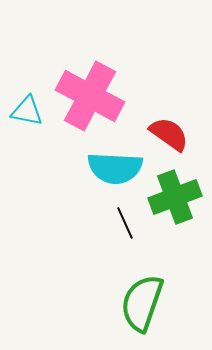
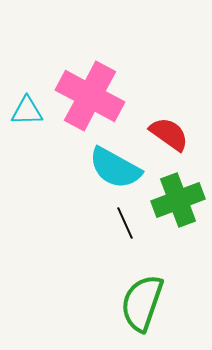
cyan triangle: rotated 12 degrees counterclockwise
cyan semicircle: rotated 26 degrees clockwise
green cross: moved 3 px right, 3 px down
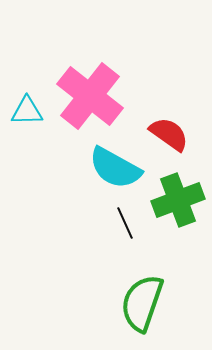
pink cross: rotated 10 degrees clockwise
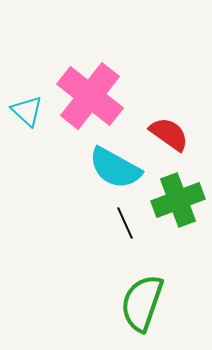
cyan triangle: rotated 44 degrees clockwise
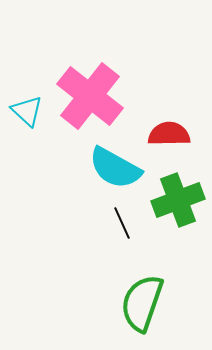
red semicircle: rotated 36 degrees counterclockwise
black line: moved 3 px left
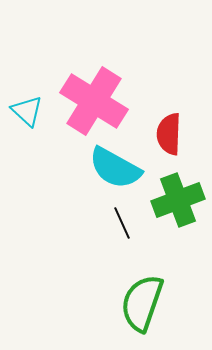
pink cross: moved 4 px right, 5 px down; rotated 6 degrees counterclockwise
red semicircle: rotated 87 degrees counterclockwise
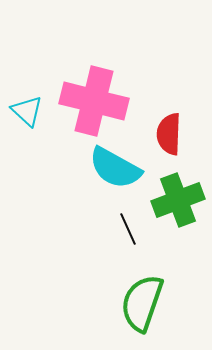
pink cross: rotated 18 degrees counterclockwise
black line: moved 6 px right, 6 px down
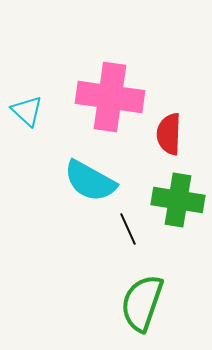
pink cross: moved 16 px right, 4 px up; rotated 6 degrees counterclockwise
cyan semicircle: moved 25 px left, 13 px down
green cross: rotated 30 degrees clockwise
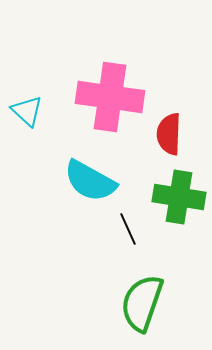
green cross: moved 1 px right, 3 px up
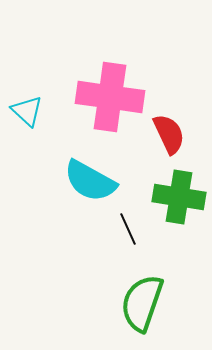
red semicircle: rotated 153 degrees clockwise
